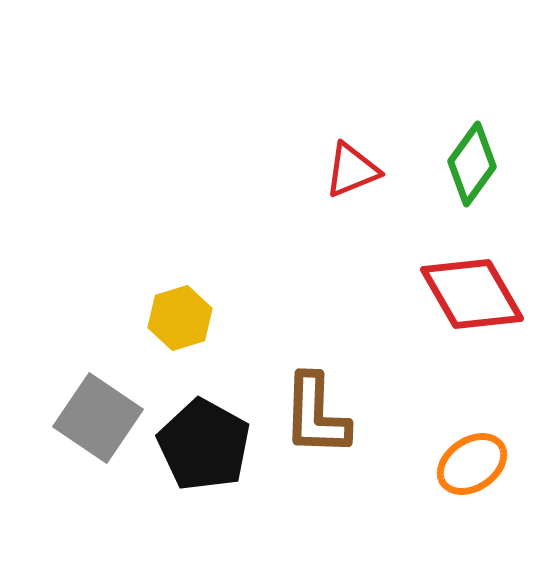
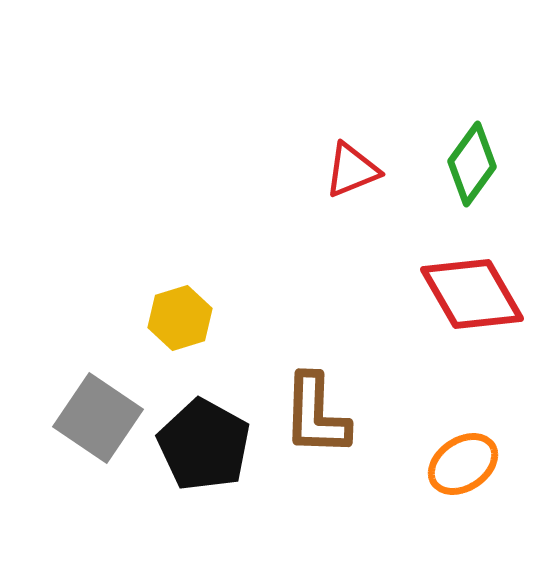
orange ellipse: moved 9 px left
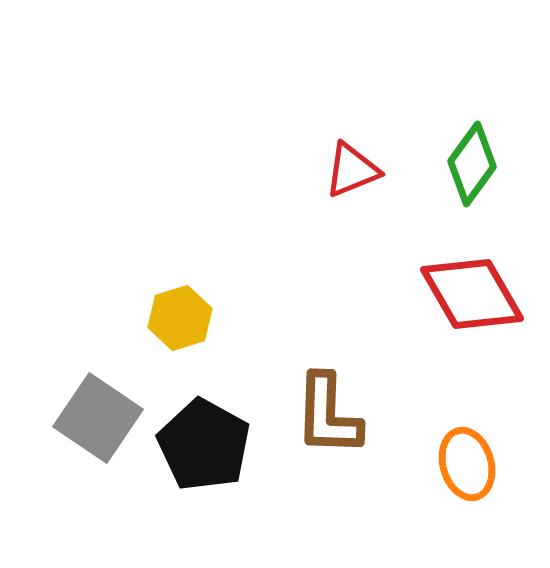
brown L-shape: moved 12 px right
orange ellipse: moved 4 px right; rotated 72 degrees counterclockwise
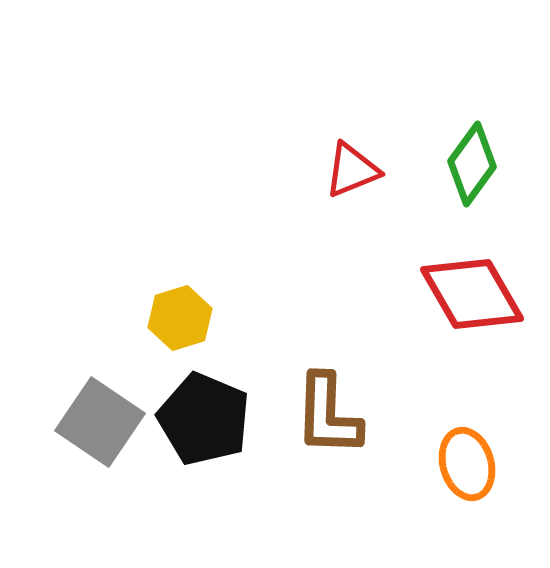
gray square: moved 2 px right, 4 px down
black pentagon: moved 26 px up; rotated 6 degrees counterclockwise
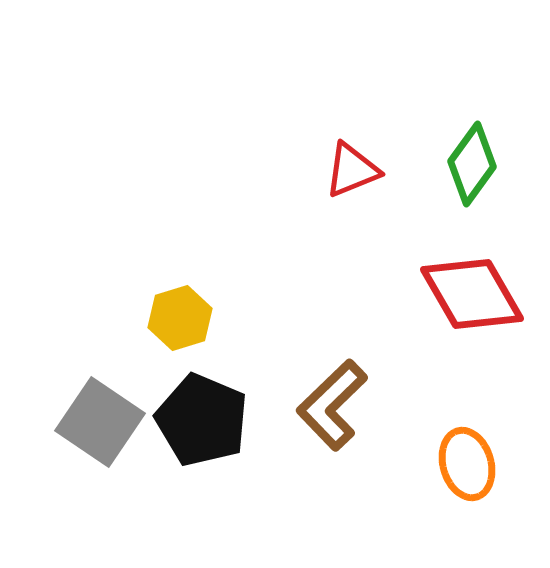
brown L-shape: moved 4 px right, 10 px up; rotated 44 degrees clockwise
black pentagon: moved 2 px left, 1 px down
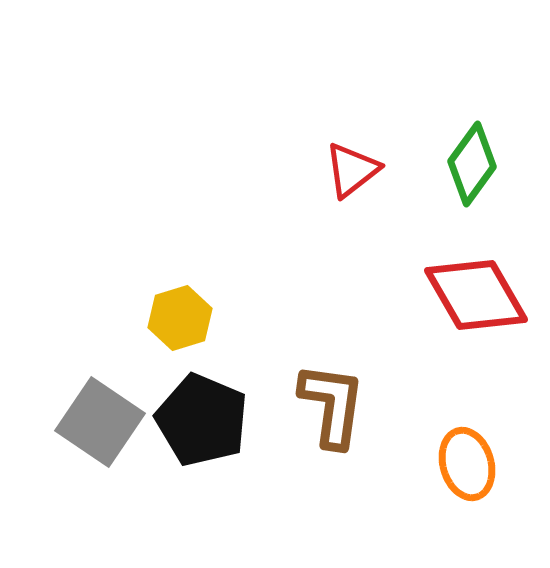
red triangle: rotated 16 degrees counterclockwise
red diamond: moved 4 px right, 1 px down
brown L-shape: rotated 142 degrees clockwise
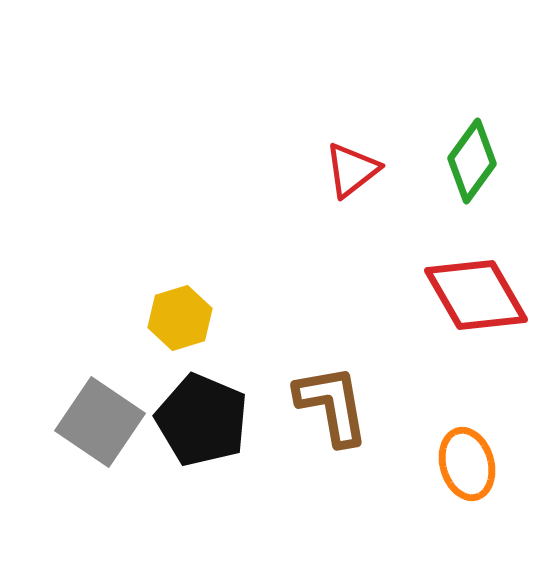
green diamond: moved 3 px up
brown L-shape: rotated 18 degrees counterclockwise
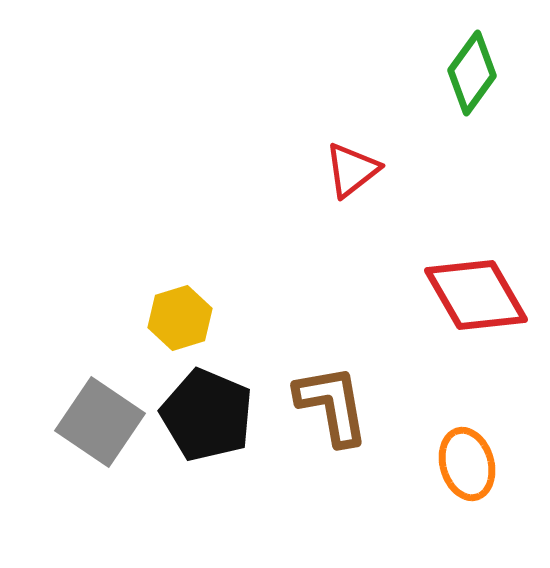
green diamond: moved 88 px up
black pentagon: moved 5 px right, 5 px up
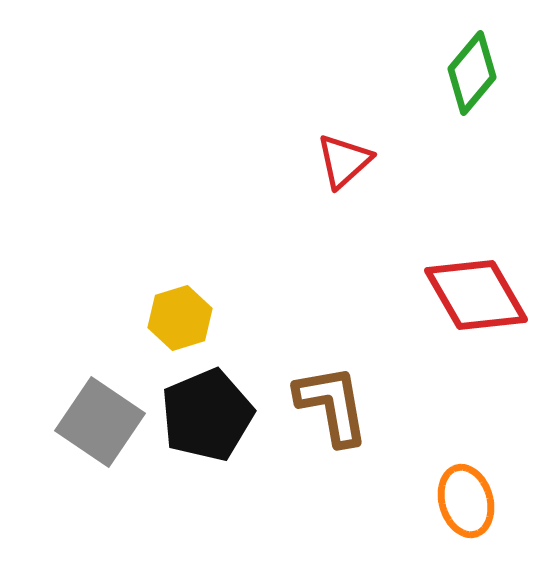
green diamond: rotated 4 degrees clockwise
red triangle: moved 8 px left, 9 px up; rotated 4 degrees counterclockwise
black pentagon: rotated 26 degrees clockwise
orange ellipse: moved 1 px left, 37 px down
